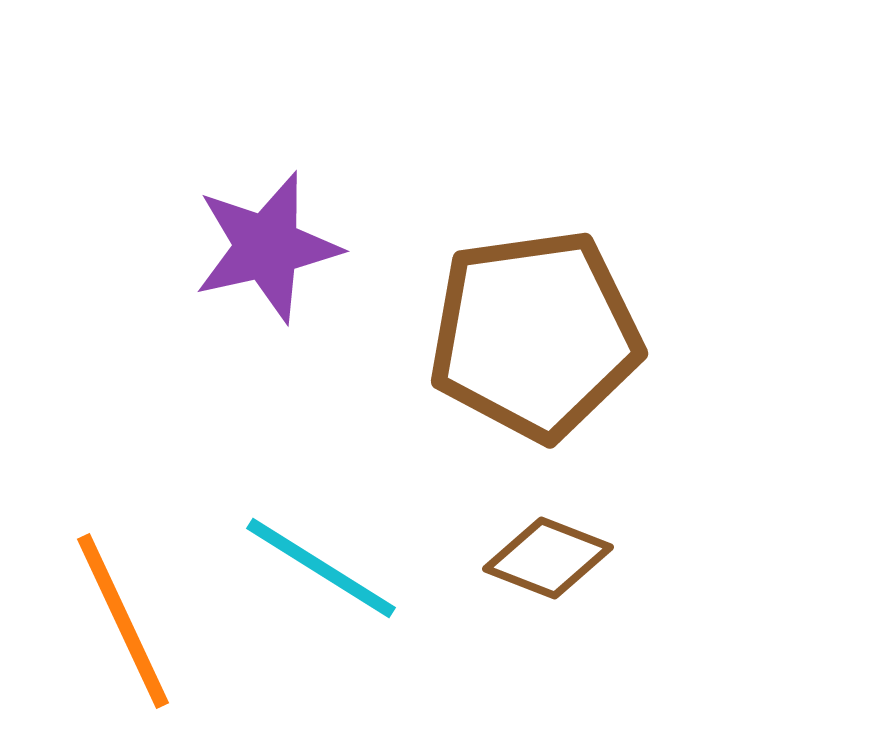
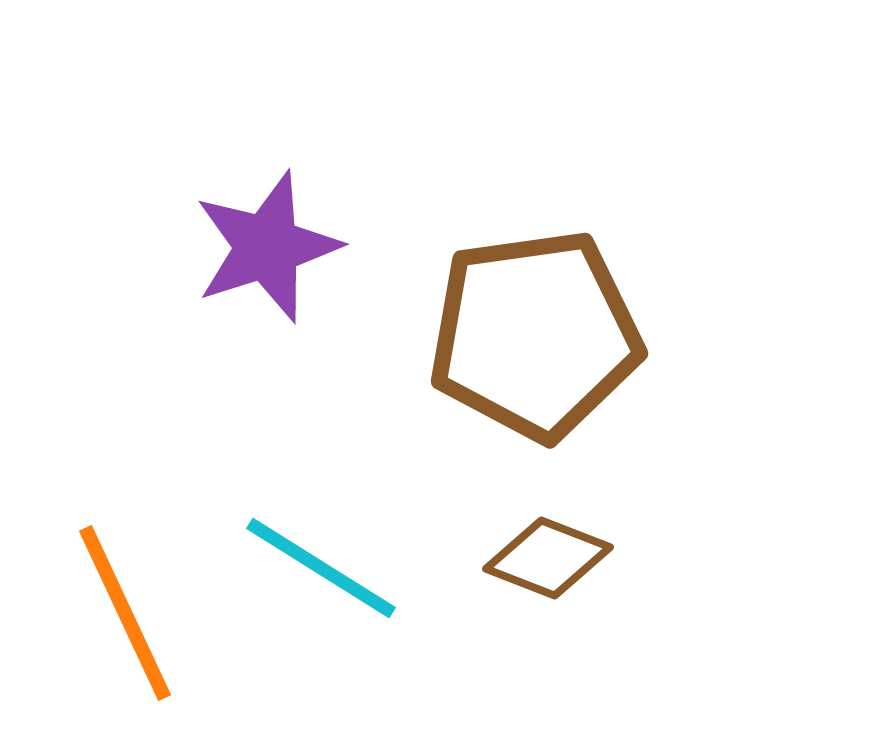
purple star: rotated 5 degrees counterclockwise
orange line: moved 2 px right, 8 px up
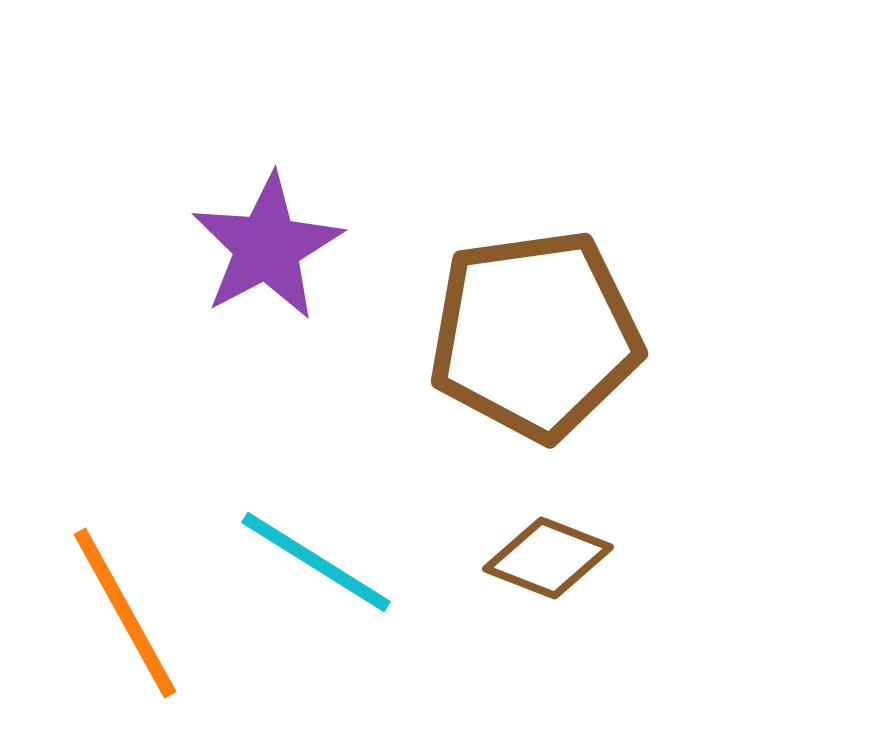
purple star: rotated 10 degrees counterclockwise
cyan line: moved 5 px left, 6 px up
orange line: rotated 4 degrees counterclockwise
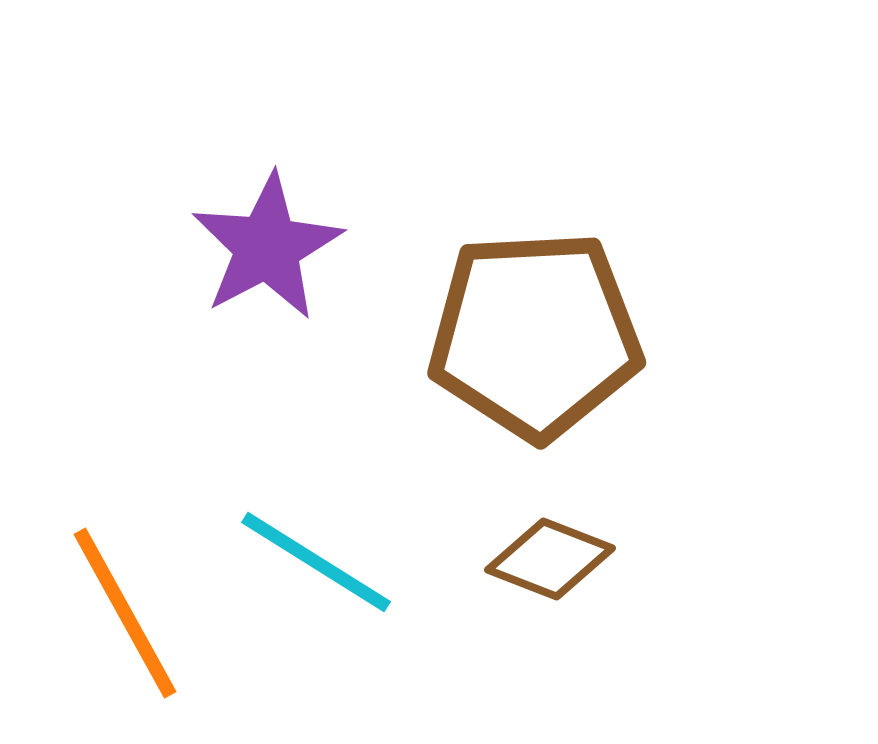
brown pentagon: rotated 5 degrees clockwise
brown diamond: moved 2 px right, 1 px down
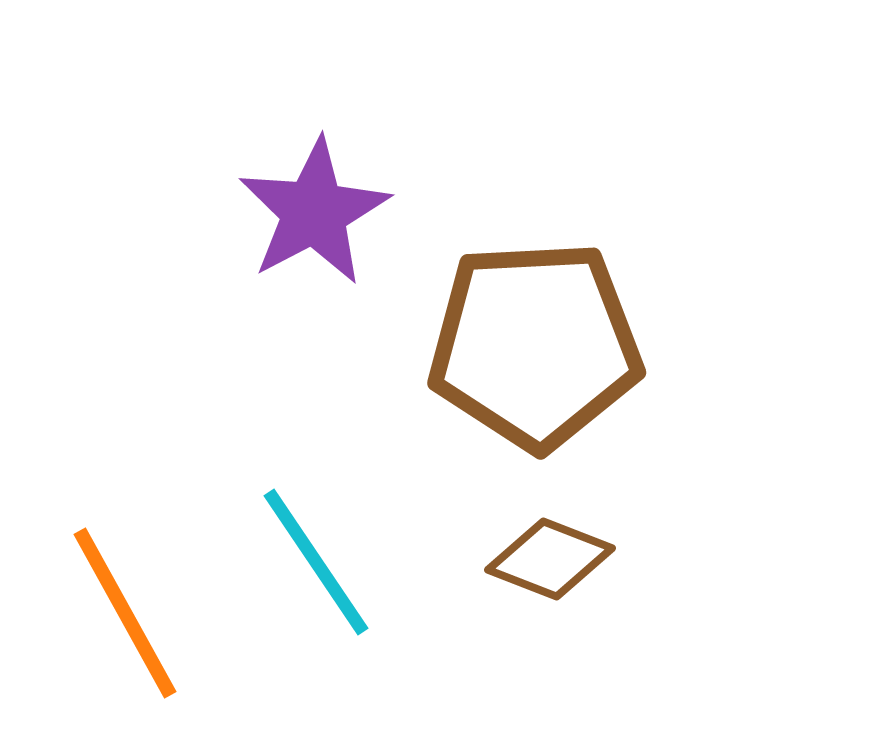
purple star: moved 47 px right, 35 px up
brown pentagon: moved 10 px down
cyan line: rotated 24 degrees clockwise
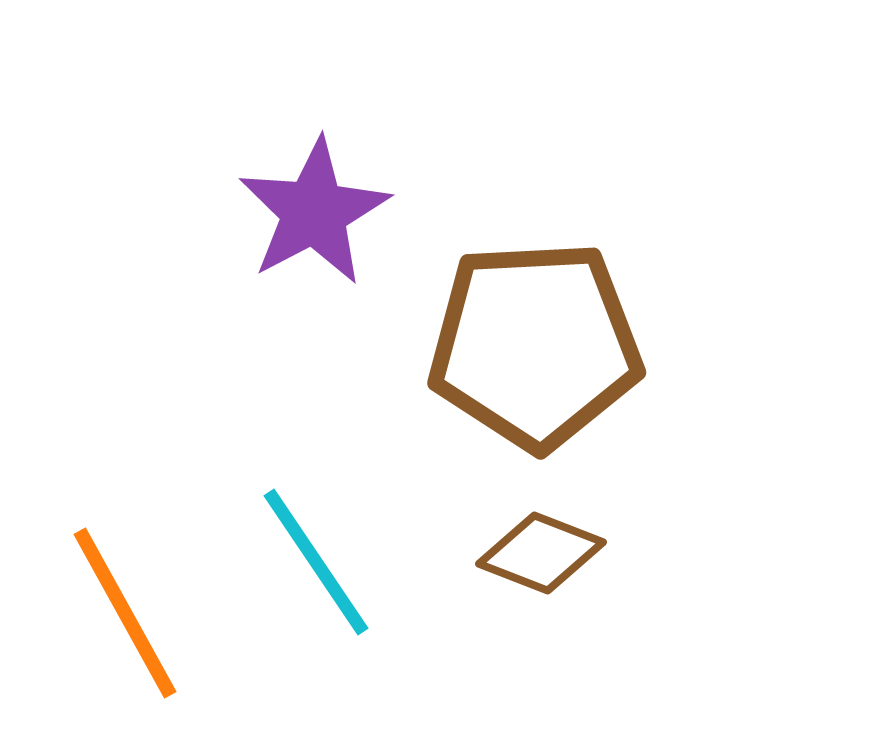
brown diamond: moved 9 px left, 6 px up
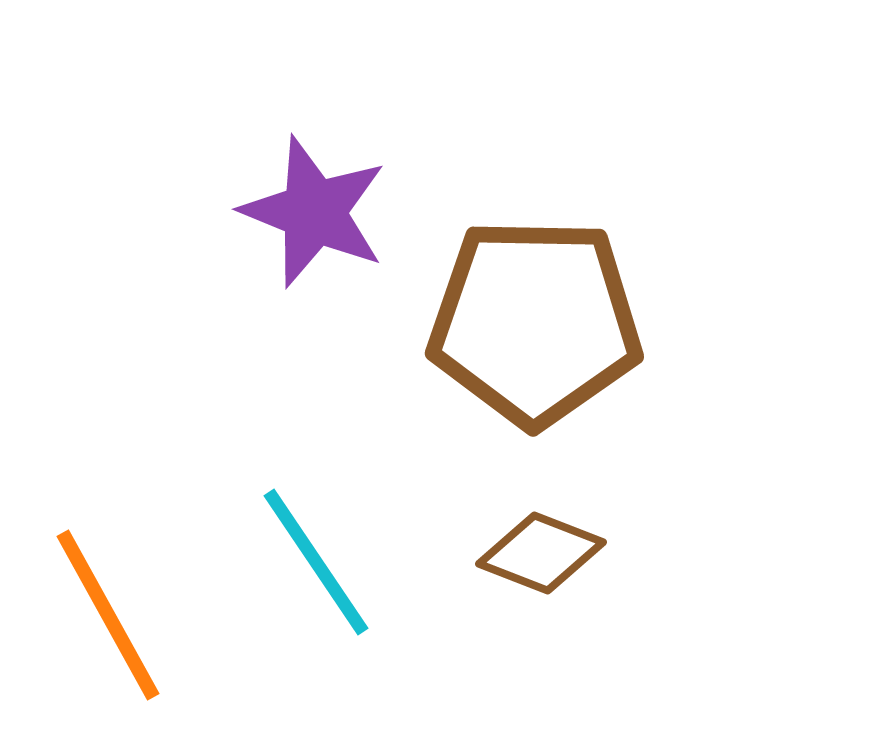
purple star: rotated 22 degrees counterclockwise
brown pentagon: moved 23 px up; rotated 4 degrees clockwise
orange line: moved 17 px left, 2 px down
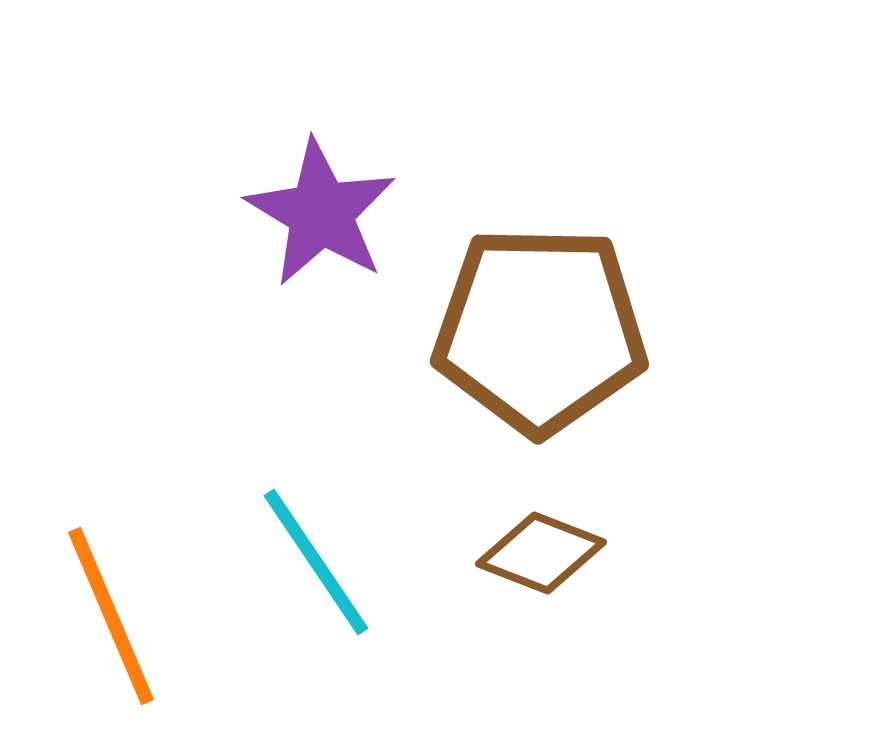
purple star: moved 7 px right, 1 px down; rotated 9 degrees clockwise
brown pentagon: moved 5 px right, 8 px down
orange line: moved 3 px right, 1 px down; rotated 6 degrees clockwise
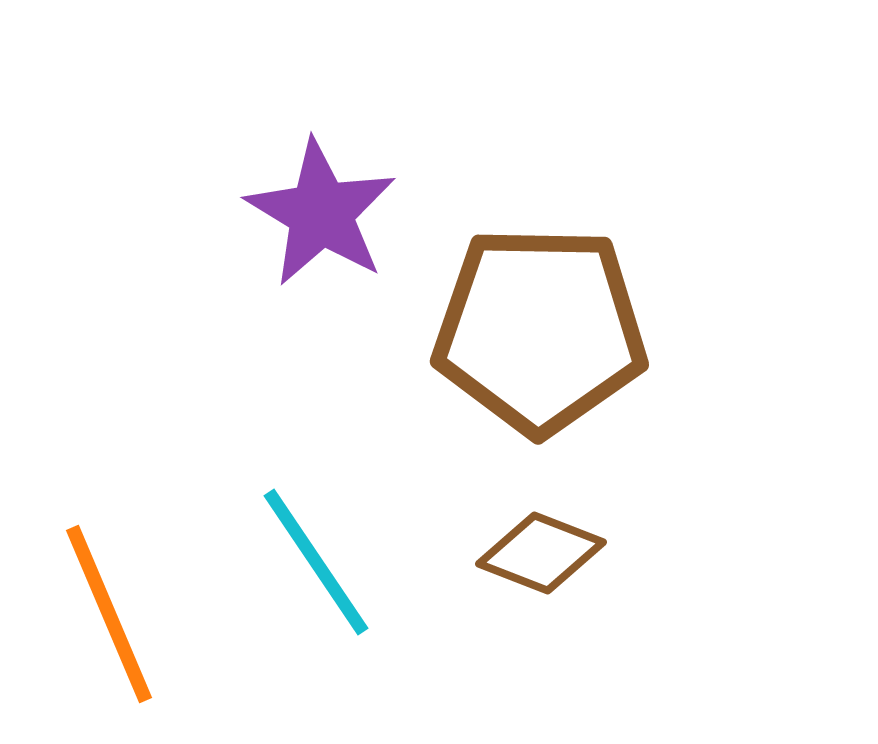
orange line: moved 2 px left, 2 px up
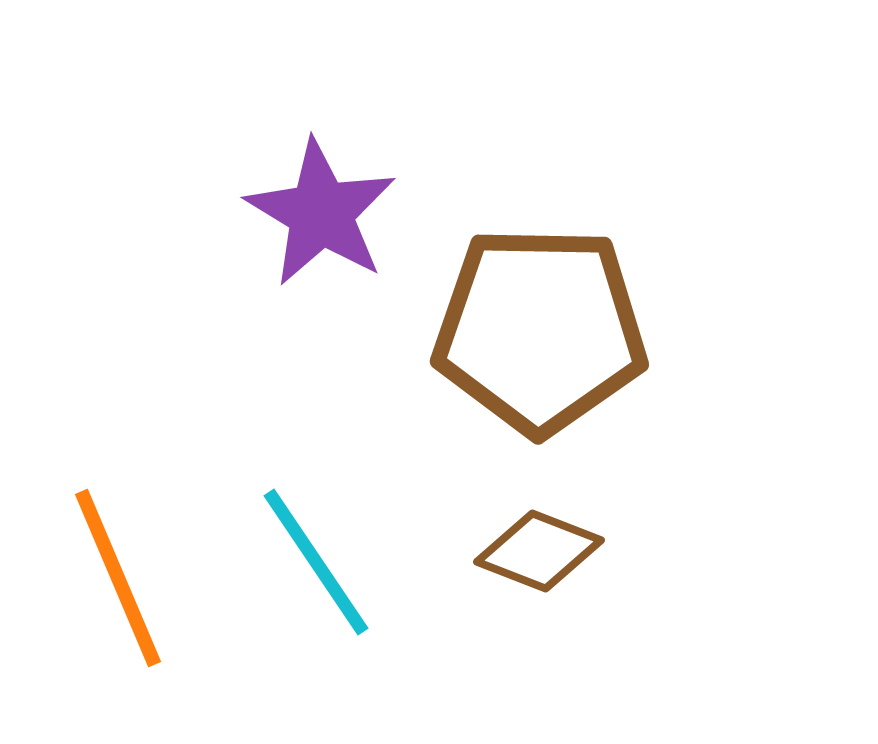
brown diamond: moved 2 px left, 2 px up
orange line: moved 9 px right, 36 px up
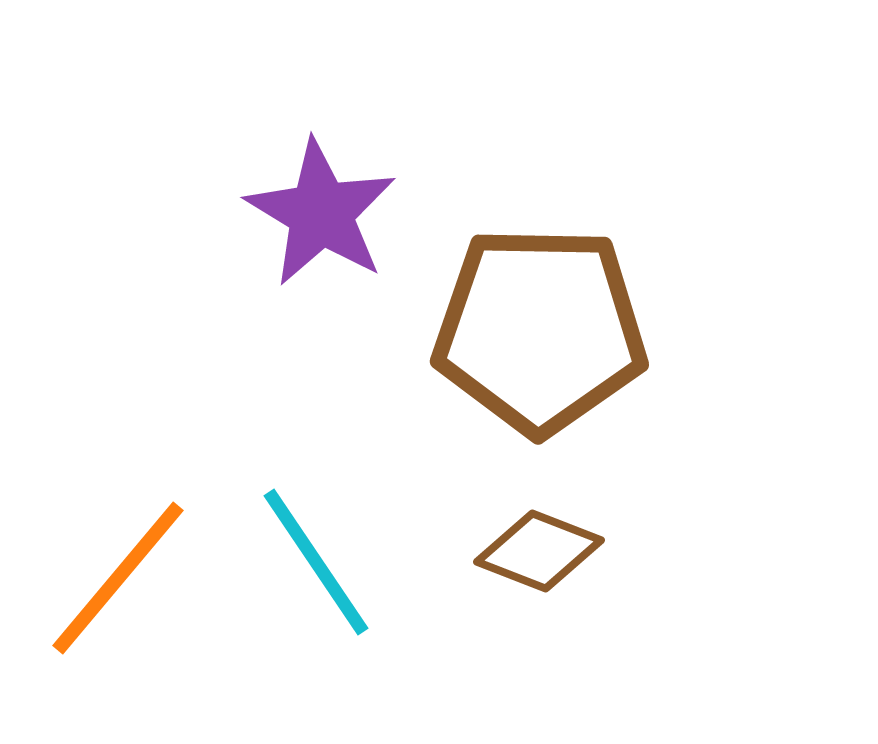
orange line: rotated 63 degrees clockwise
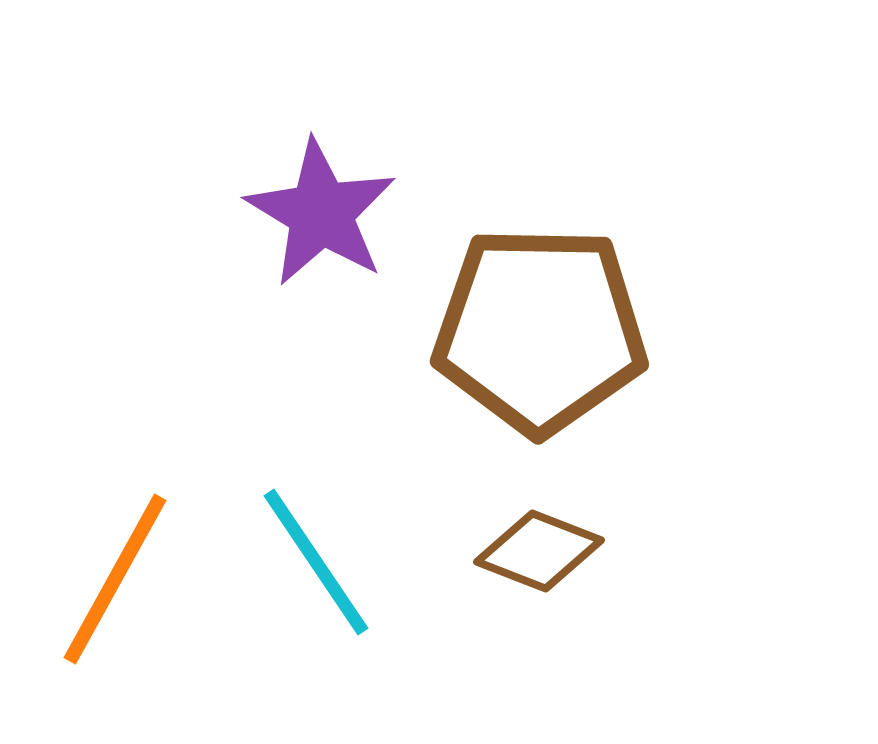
orange line: moved 3 px left, 1 px down; rotated 11 degrees counterclockwise
